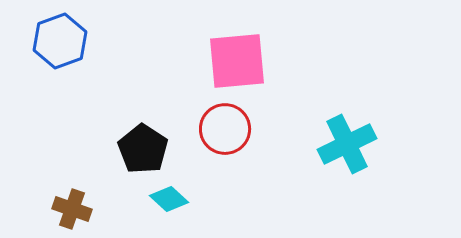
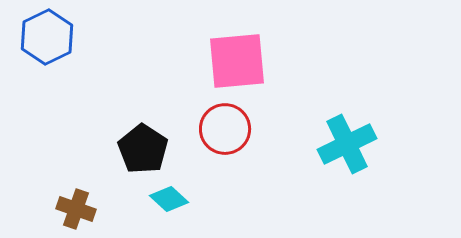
blue hexagon: moved 13 px left, 4 px up; rotated 6 degrees counterclockwise
brown cross: moved 4 px right
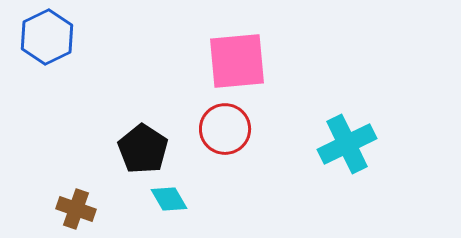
cyan diamond: rotated 18 degrees clockwise
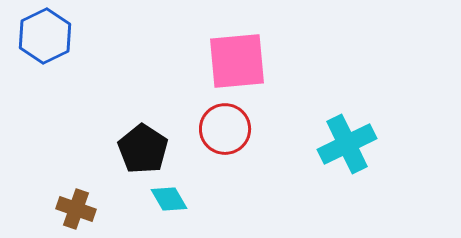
blue hexagon: moved 2 px left, 1 px up
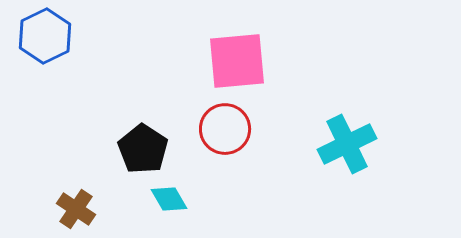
brown cross: rotated 15 degrees clockwise
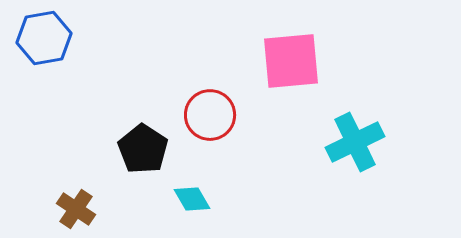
blue hexagon: moved 1 px left, 2 px down; rotated 16 degrees clockwise
pink square: moved 54 px right
red circle: moved 15 px left, 14 px up
cyan cross: moved 8 px right, 2 px up
cyan diamond: moved 23 px right
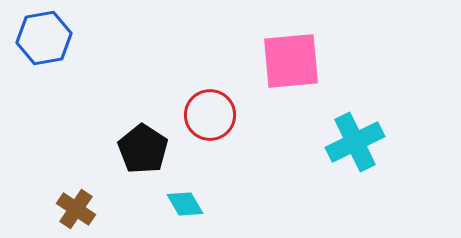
cyan diamond: moved 7 px left, 5 px down
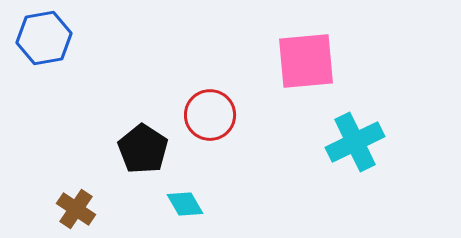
pink square: moved 15 px right
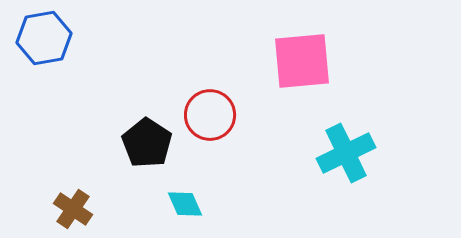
pink square: moved 4 px left
cyan cross: moved 9 px left, 11 px down
black pentagon: moved 4 px right, 6 px up
cyan diamond: rotated 6 degrees clockwise
brown cross: moved 3 px left
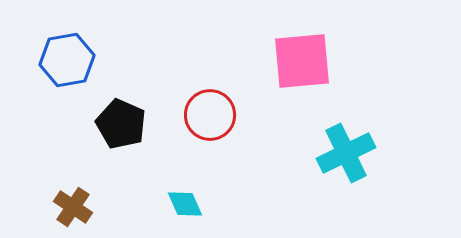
blue hexagon: moved 23 px right, 22 px down
black pentagon: moved 26 px left, 19 px up; rotated 9 degrees counterclockwise
brown cross: moved 2 px up
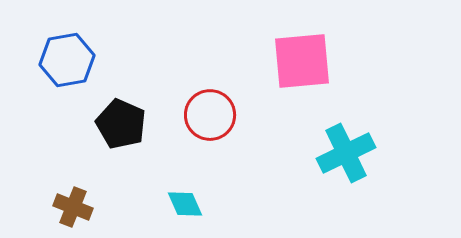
brown cross: rotated 12 degrees counterclockwise
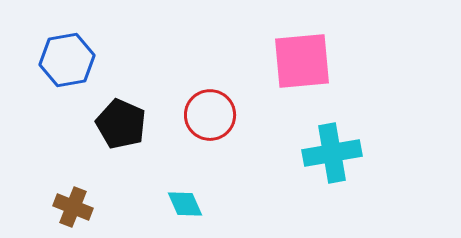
cyan cross: moved 14 px left; rotated 16 degrees clockwise
